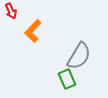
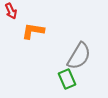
orange L-shape: rotated 55 degrees clockwise
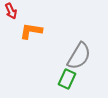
orange L-shape: moved 2 px left
green rectangle: rotated 48 degrees clockwise
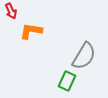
gray semicircle: moved 5 px right
green rectangle: moved 2 px down
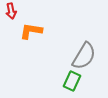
red arrow: rotated 14 degrees clockwise
green rectangle: moved 5 px right
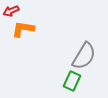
red arrow: rotated 77 degrees clockwise
orange L-shape: moved 8 px left, 2 px up
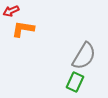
green rectangle: moved 3 px right, 1 px down
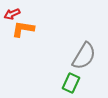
red arrow: moved 1 px right, 3 px down
green rectangle: moved 4 px left, 1 px down
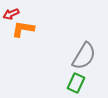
red arrow: moved 1 px left
green rectangle: moved 5 px right
